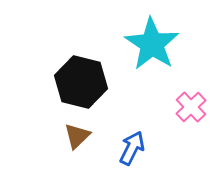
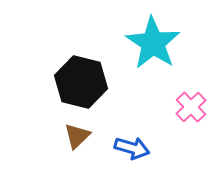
cyan star: moved 1 px right, 1 px up
blue arrow: rotated 80 degrees clockwise
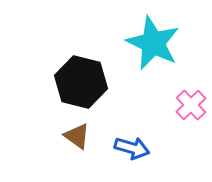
cyan star: rotated 8 degrees counterclockwise
pink cross: moved 2 px up
brown triangle: rotated 40 degrees counterclockwise
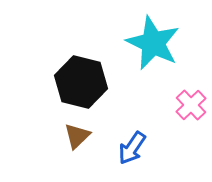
brown triangle: rotated 40 degrees clockwise
blue arrow: rotated 108 degrees clockwise
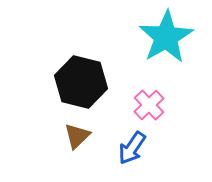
cyan star: moved 13 px right, 6 px up; rotated 16 degrees clockwise
pink cross: moved 42 px left
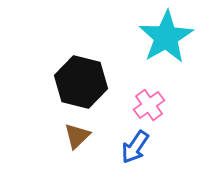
pink cross: rotated 8 degrees clockwise
blue arrow: moved 3 px right, 1 px up
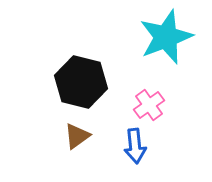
cyan star: rotated 10 degrees clockwise
brown triangle: rotated 8 degrees clockwise
blue arrow: moved 1 px up; rotated 40 degrees counterclockwise
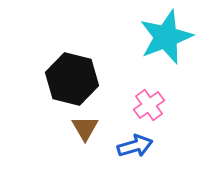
black hexagon: moved 9 px left, 3 px up
brown triangle: moved 8 px right, 8 px up; rotated 24 degrees counterclockwise
blue arrow: rotated 100 degrees counterclockwise
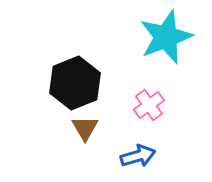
black hexagon: moved 3 px right, 4 px down; rotated 24 degrees clockwise
blue arrow: moved 3 px right, 10 px down
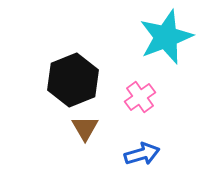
black hexagon: moved 2 px left, 3 px up
pink cross: moved 9 px left, 8 px up
blue arrow: moved 4 px right, 2 px up
